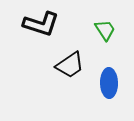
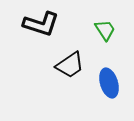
blue ellipse: rotated 16 degrees counterclockwise
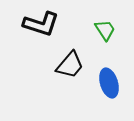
black trapezoid: rotated 16 degrees counterclockwise
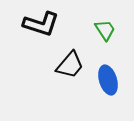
blue ellipse: moved 1 px left, 3 px up
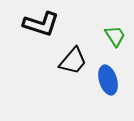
green trapezoid: moved 10 px right, 6 px down
black trapezoid: moved 3 px right, 4 px up
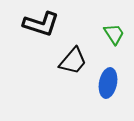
green trapezoid: moved 1 px left, 2 px up
blue ellipse: moved 3 px down; rotated 28 degrees clockwise
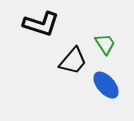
green trapezoid: moved 9 px left, 10 px down
blue ellipse: moved 2 px left, 2 px down; rotated 52 degrees counterclockwise
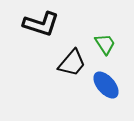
black trapezoid: moved 1 px left, 2 px down
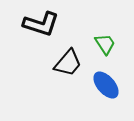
black trapezoid: moved 4 px left
